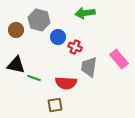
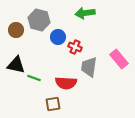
brown square: moved 2 px left, 1 px up
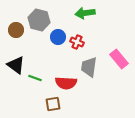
red cross: moved 2 px right, 5 px up
black triangle: rotated 24 degrees clockwise
green line: moved 1 px right
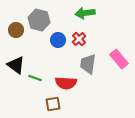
blue circle: moved 3 px down
red cross: moved 2 px right, 3 px up; rotated 24 degrees clockwise
gray trapezoid: moved 1 px left, 3 px up
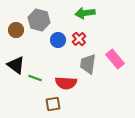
pink rectangle: moved 4 px left
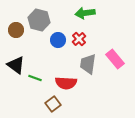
brown square: rotated 28 degrees counterclockwise
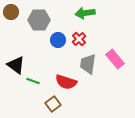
gray hexagon: rotated 15 degrees counterclockwise
brown circle: moved 5 px left, 18 px up
green line: moved 2 px left, 3 px down
red semicircle: moved 1 px up; rotated 15 degrees clockwise
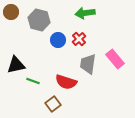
gray hexagon: rotated 15 degrees clockwise
black triangle: rotated 48 degrees counterclockwise
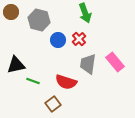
green arrow: rotated 102 degrees counterclockwise
pink rectangle: moved 3 px down
